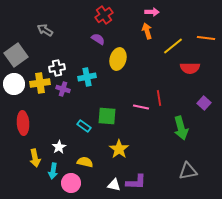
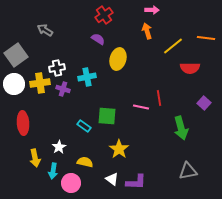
pink arrow: moved 2 px up
white triangle: moved 2 px left, 6 px up; rotated 24 degrees clockwise
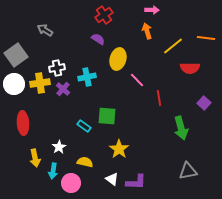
purple cross: rotated 24 degrees clockwise
pink line: moved 4 px left, 27 px up; rotated 35 degrees clockwise
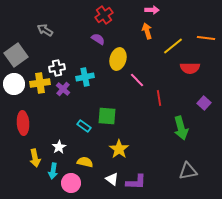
cyan cross: moved 2 px left
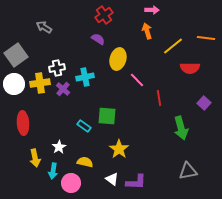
gray arrow: moved 1 px left, 3 px up
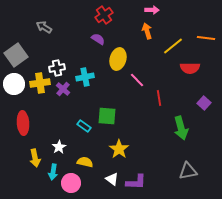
cyan arrow: moved 1 px down
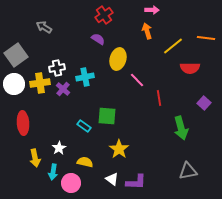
white star: moved 1 px down
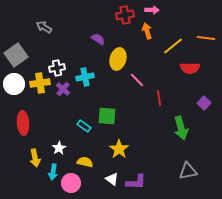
red cross: moved 21 px right; rotated 24 degrees clockwise
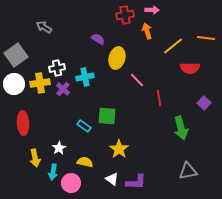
yellow ellipse: moved 1 px left, 1 px up
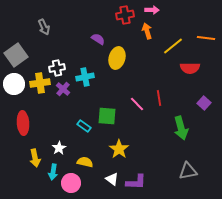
gray arrow: rotated 147 degrees counterclockwise
pink line: moved 24 px down
